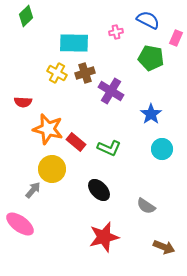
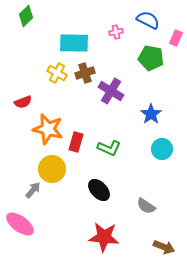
red semicircle: rotated 24 degrees counterclockwise
red rectangle: rotated 66 degrees clockwise
red star: rotated 20 degrees clockwise
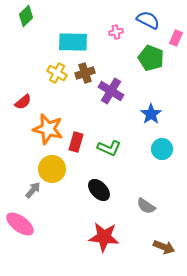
cyan rectangle: moved 1 px left, 1 px up
green pentagon: rotated 10 degrees clockwise
red semicircle: rotated 18 degrees counterclockwise
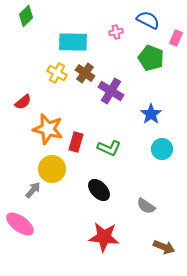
brown cross: rotated 36 degrees counterclockwise
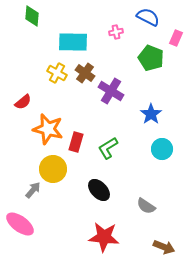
green diamond: moved 6 px right; rotated 40 degrees counterclockwise
blue semicircle: moved 3 px up
green L-shape: moved 1 px left; rotated 125 degrees clockwise
yellow circle: moved 1 px right
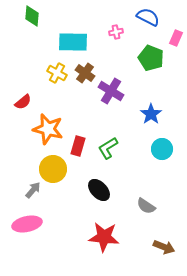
red rectangle: moved 2 px right, 4 px down
pink ellipse: moved 7 px right; rotated 48 degrees counterclockwise
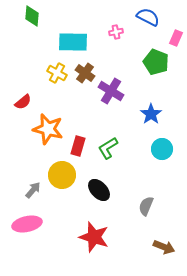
green pentagon: moved 5 px right, 4 px down
yellow circle: moved 9 px right, 6 px down
gray semicircle: rotated 78 degrees clockwise
red star: moved 10 px left; rotated 12 degrees clockwise
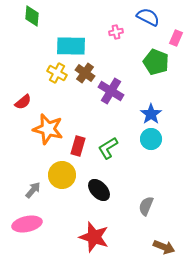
cyan rectangle: moved 2 px left, 4 px down
cyan circle: moved 11 px left, 10 px up
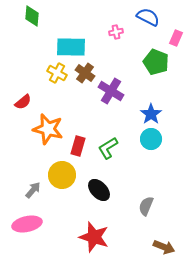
cyan rectangle: moved 1 px down
